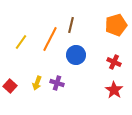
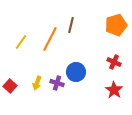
blue circle: moved 17 px down
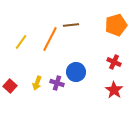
brown line: rotated 70 degrees clockwise
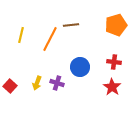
yellow line: moved 7 px up; rotated 21 degrees counterclockwise
red cross: rotated 16 degrees counterclockwise
blue circle: moved 4 px right, 5 px up
red star: moved 2 px left, 3 px up
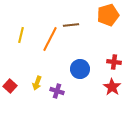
orange pentagon: moved 8 px left, 10 px up
blue circle: moved 2 px down
purple cross: moved 8 px down
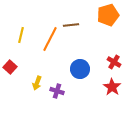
red cross: rotated 24 degrees clockwise
red square: moved 19 px up
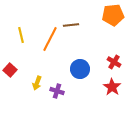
orange pentagon: moved 5 px right; rotated 10 degrees clockwise
yellow line: rotated 28 degrees counterclockwise
red square: moved 3 px down
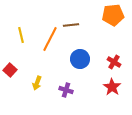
blue circle: moved 10 px up
purple cross: moved 9 px right, 1 px up
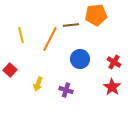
orange pentagon: moved 17 px left
yellow arrow: moved 1 px right, 1 px down
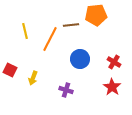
yellow line: moved 4 px right, 4 px up
red square: rotated 16 degrees counterclockwise
yellow arrow: moved 5 px left, 6 px up
